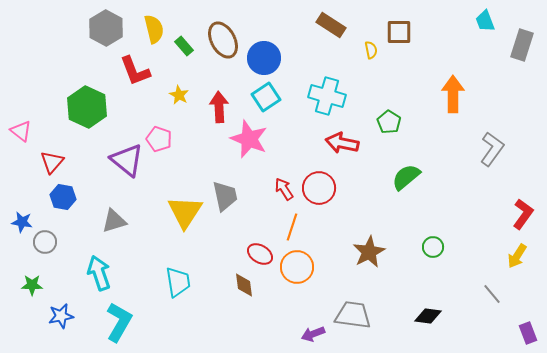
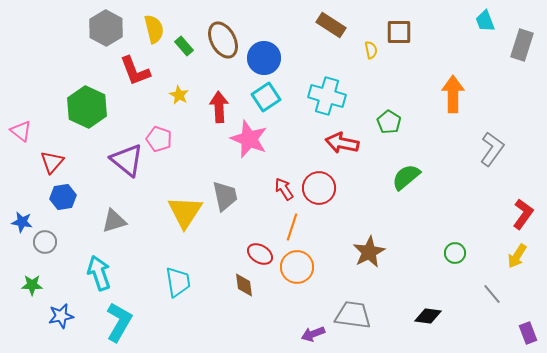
blue hexagon at (63, 197): rotated 20 degrees counterclockwise
green circle at (433, 247): moved 22 px right, 6 px down
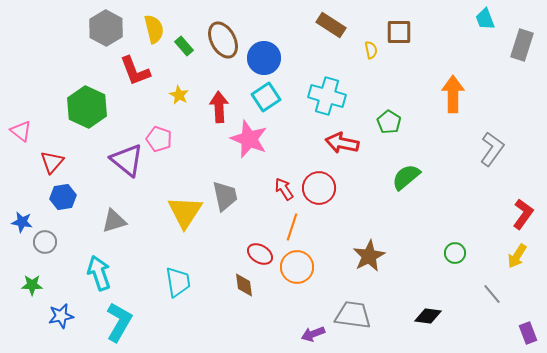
cyan trapezoid at (485, 21): moved 2 px up
brown star at (369, 252): moved 4 px down
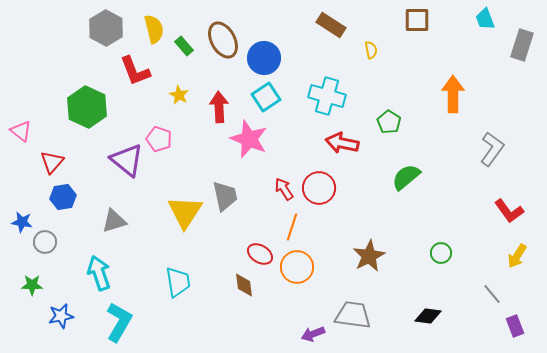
brown square at (399, 32): moved 18 px right, 12 px up
red L-shape at (523, 214): moved 14 px left, 3 px up; rotated 108 degrees clockwise
green circle at (455, 253): moved 14 px left
purple rectangle at (528, 333): moved 13 px left, 7 px up
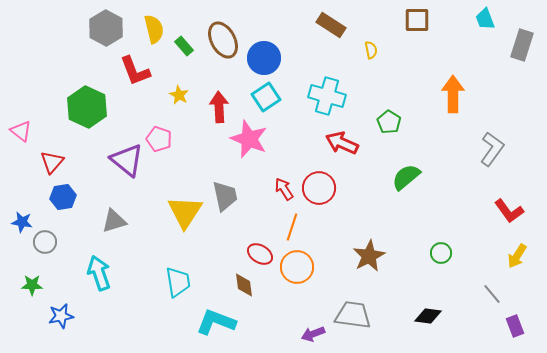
red arrow at (342, 143): rotated 12 degrees clockwise
cyan L-shape at (119, 322): moved 97 px right; rotated 99 degrees counterclockwise
